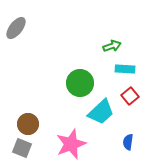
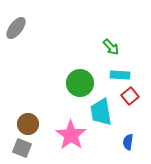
green arrow: moved 1 px left, 1 px down; rotated 66 degrees clockwise
cyan rectangle: moved 5 px left, 6 px down
cyan trapezoid: rotated 124 degrees clockwise
pink star: moved 9 px up; rotated 16 degrees counterclockwise
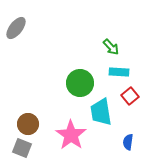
cyan rectangle: moved 1 px left, 3 px up
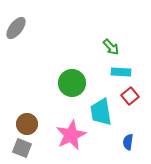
cyan rectangle: moved 2 px right
green circle: moved 8 px left
brown circle: moved 1 px left
pink star: rotated 12 degrees clockwise
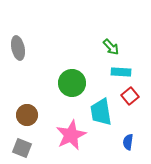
gray ellipse: moved 2 px right, 20 px down; rotated 50 degrees counterclockwise
brown circle: moved 9 px up
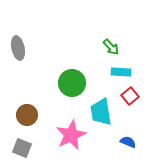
blue semicircle: rotated 105 degrees clockwise
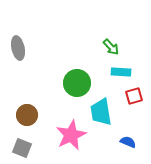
green circle: moved 5 px right
red square: moved 4 px right; rotated 24 degrees clockwise
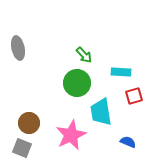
green arrow: moved 27 px left, 8 px down
brown circle: moved 2 px right, 8 px down
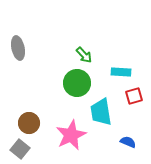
gray square: moved 2 px left, 1 px down; rotated 18 degrees clockwise
